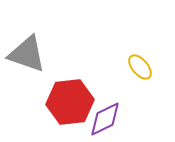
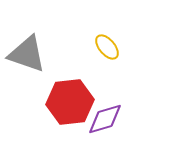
yellow ellipse: moved 33 px left, 20 px up
purple diamond: rotated 9 degrees clockwise
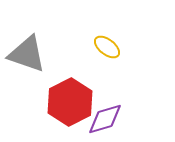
yellow ellipse: rotated 12 degrees counterclockwise
red hexagon: rotated 21 degrees counterclockwise
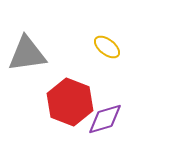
gray triangle: rotated 27 degrees counterclockwise
red hexagon: rotated 12 degrees counterclockwise
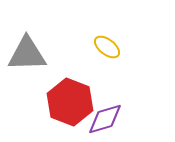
gray triangle: rotated 6 degrees clockwise
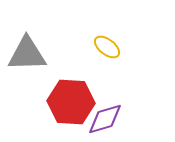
red hexagon: moved 1 px right; rotated 18 degrees counterclockwise
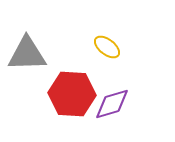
red hexagon: moved 1 px right, 8 px up
purple diamond: moved 7 px right, 15 px up
